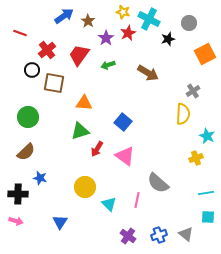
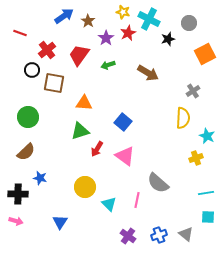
yellow semicircle: moved 4 px down
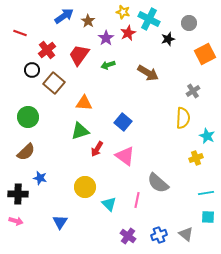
brown square: rotated 30 degrees clockwise
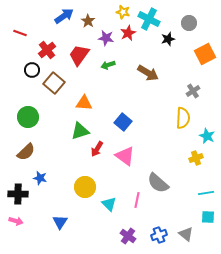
purple star: rotated 28 degrees counterclockwise
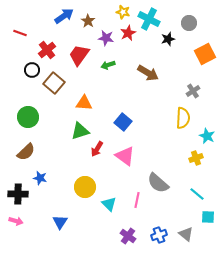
cyan line: moved 9 px left, 1 px down; rotated 49 degrees clockwise
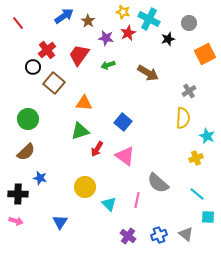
red line: moved 2 px left, 10 px up; rotated 32 degrees clockwise
black circle: moved 1 px right, 3 px up
gray cross: moved 4 px left
green circle: moved 2 px down
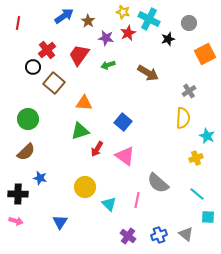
red line: rotated 48 degrees clockwise
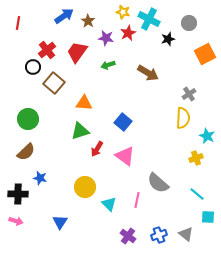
red trapezoid: moved 2 px left, 3 px up
gray cross: moved 3 px down
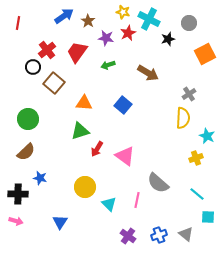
blue square: moved 17 px up
